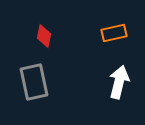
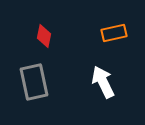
white arrow: moved 16 px left; rotated 40 degrees counterclockwise
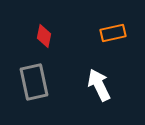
orange rectangle: moved 1 px left
white arrow: moved 4 px left, 3 px down
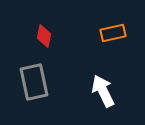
white arrow: moved 4 px right, 6 px down
